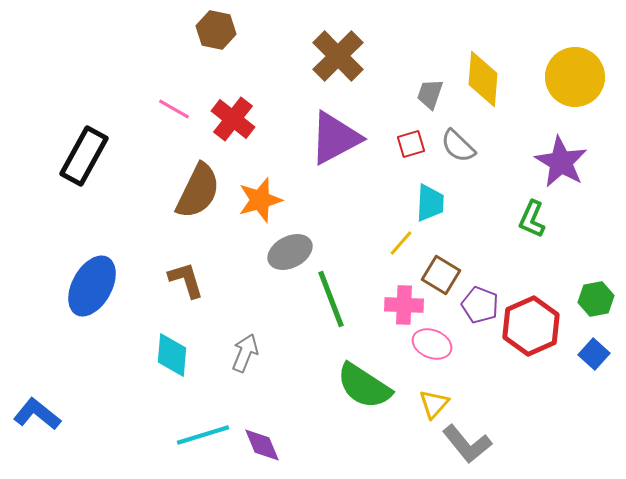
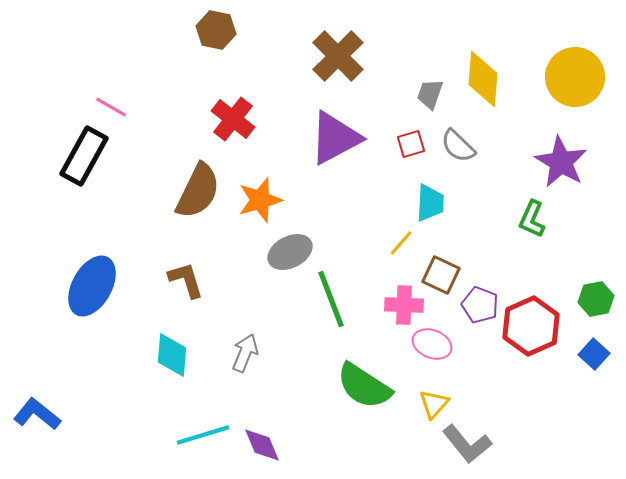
pink line: moved 63 px left, 2 px up
brown square: rotated 6 degrees counterclockwise
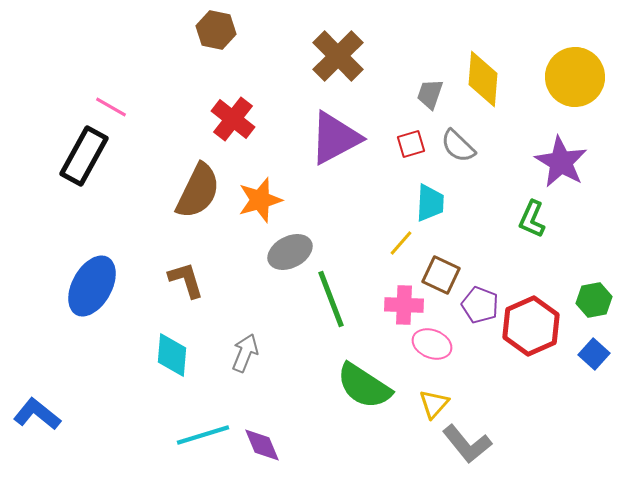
green hexagon: moved 2 px left, 1 px down
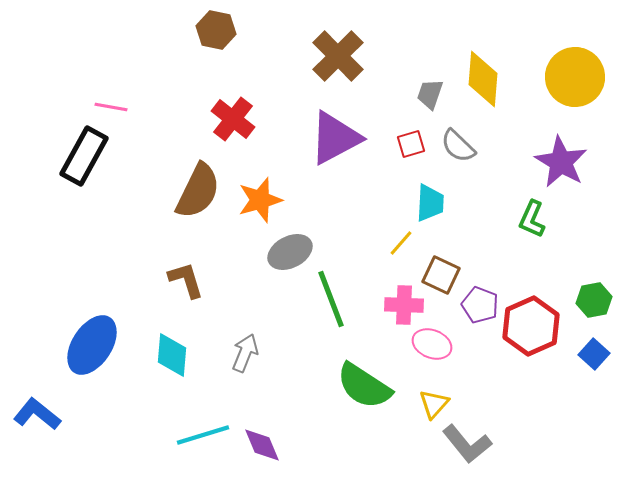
pink line: rotated 20 degrees counterclockwise
blue ellipse: moved 59 px down; rotated 4 degrees clockwise
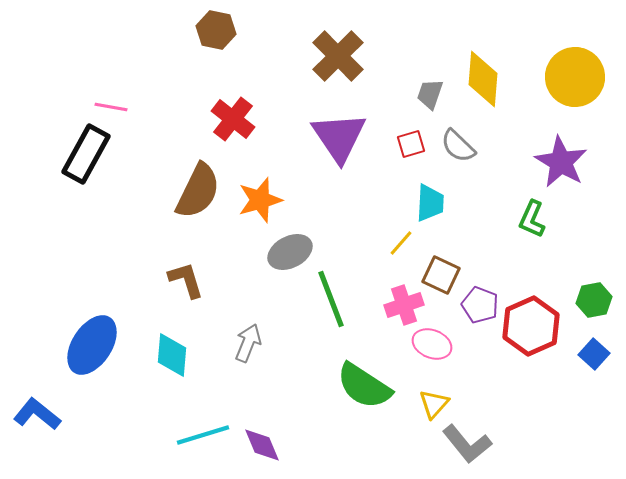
purple triangle: moved 4 px right, 1 px up; rotated 36 degrees counterclockwise
black rectangle: moved 2 px right, 2 px up
pink cross: rotated 21 degrees counterclockwise
gray arrow: moved 3 px right, 10 px up
